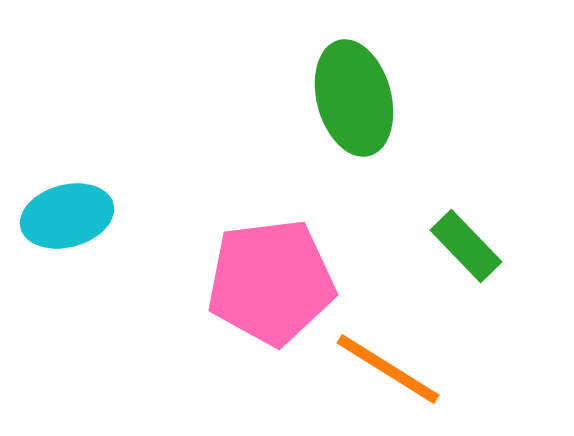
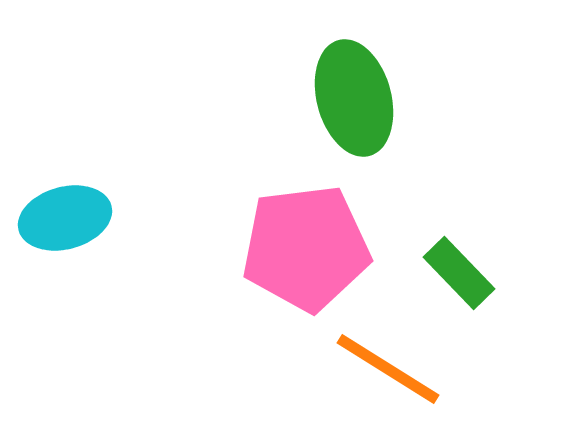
cyan ellipse: moved 2 px left, 2 px down
green rectangle: moved 7 px left, 27 px down
pink pentagon: moved 35 px right, 34 px up
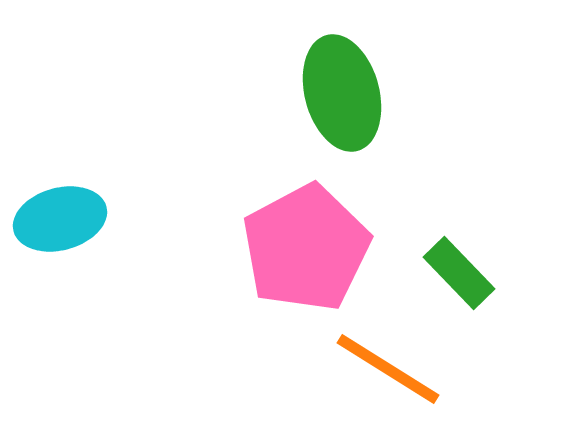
green ellipse: moved 12 px left, 5 px up
cyan ellipse: moved 5 px left, 1 px down
pink pentagon: rotated 21 degrees counterclockwise
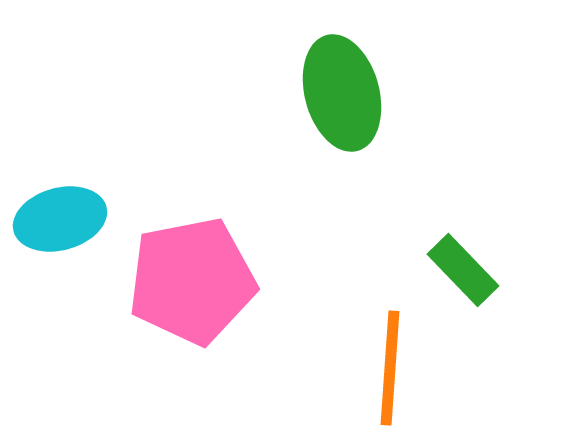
pink pentagon: moved 114 px left, 33 px down; rotated 17 degrees clockwise
green rectangle: moved 4 px right, 3 px up
orange line: moved 2 px right, 1 px up; rotated 62 degrees clockwise
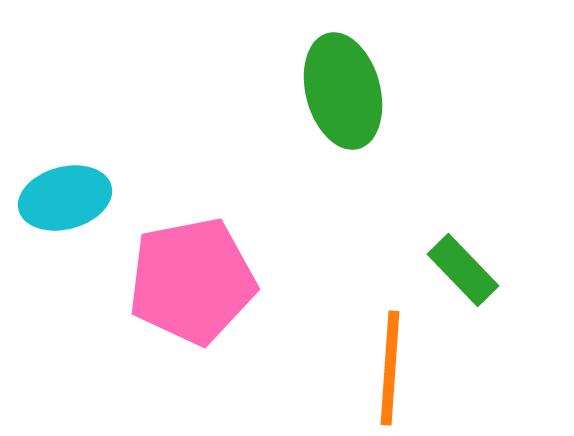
green ellipse: moved 1 px right, 2 px up
cyan ellipse: moved 5 px right, 21 px up
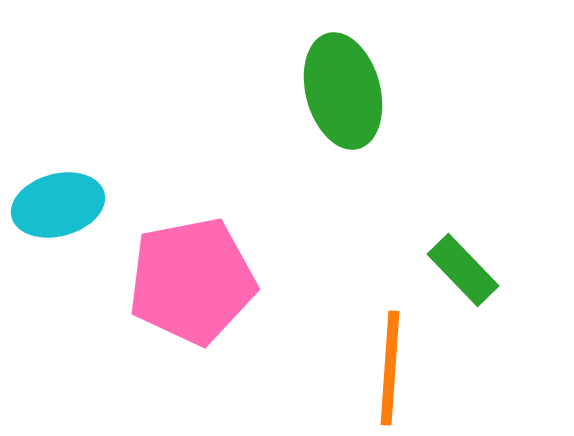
cyan ellipse: moved 7 px left, 7 px down
